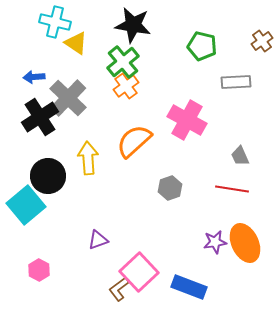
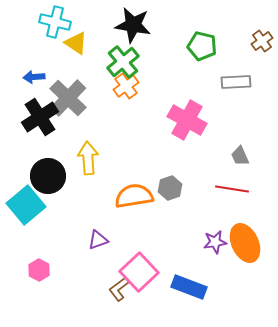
orange semicircle: moved 55 px down; rotated 33 degrees clockwise
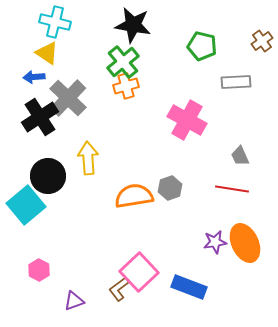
yellow triangle: moved 29 px left, 10 px down
orange cross: rotated 20 degrees clockwise
purple triangle: moved 24 px left, 61 px down
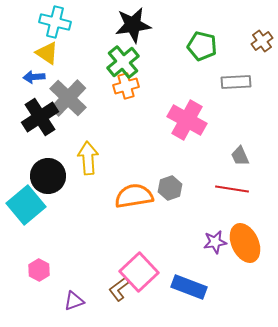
black star: rotated 18 degrees counterclockwise
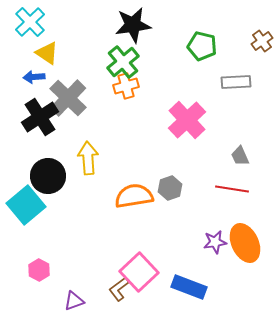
cyan cross: moved 25 px left; rotated 32 degrees clockwise
pink cross: rotated 18 degrees clockwise
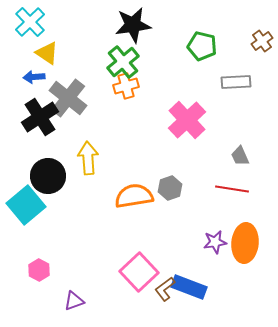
gray cross: rotated 6 degrees counterclockwise
orange ellipse: rotated 30 degrees clockwise
brown L-shape: moved 46 px right
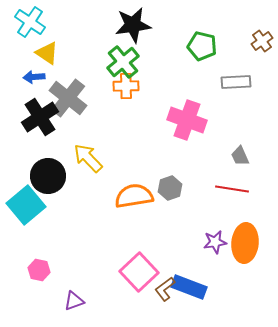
cyan cross: rotated 12 degrees counterclockwise
orange cross: rotated 15 degrees clockwise
pink cross: rotated 27 degrees counterclockwise
yellow arrow: rotated 40 degrees counterclockwise
pink hexagon: rotated 15 degrees counterclockwise
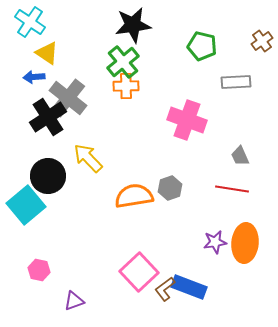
black cross: moved 8 px right
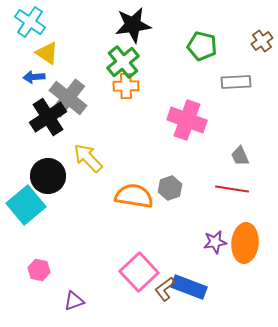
orange semicircle: rotated 18 degrees clockwise
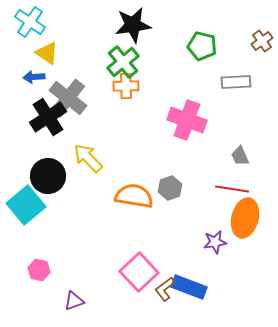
orange ellipse: moved 25 px up; rotated 9 degrees clockwise
